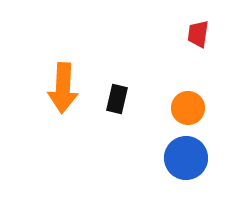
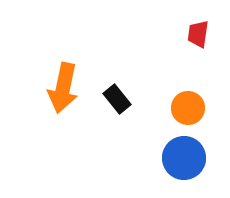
orange arrow: rotated 9 degrees clockwise
black rectangle: rotated 52 degrees counterclockwise
blue circle: moved 2 px left
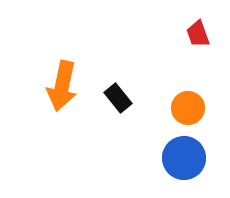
red trapezoid: rotated 28 degrees counterclockwise
orange arrow: moved 1 px left, 2 px up
black rectangle: moved 1 px right, 1 px up
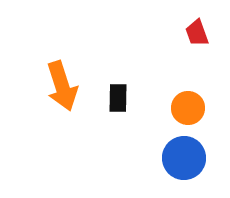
red trapezoid: moved 1 px left, 1 px up
orange arrow: rotated 30 degrees counterclockwise
black rectangle: rotated 40 degrees clockwise
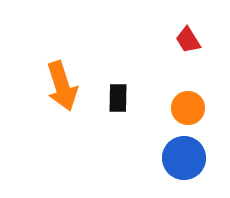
red trapezoid: moved 9 px left, 7 px down; rotated 12 degrees counterclockwise
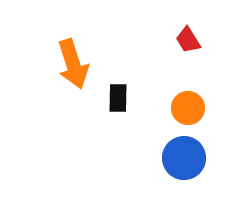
orange arrow: moved 11 px right, 22 px up
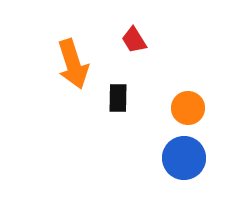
red trapezoid: moved 54 px left
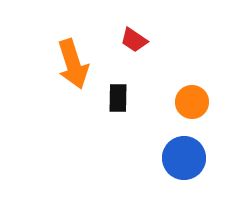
red trapezoid: rotated 24 degrees counterclockwise
orange circle: moved 4 px right, 6 px up
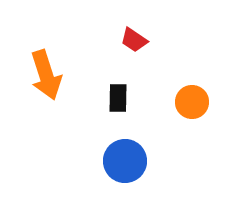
orange arrow: moved 27 px left, 11 px down
blue circle: moved 59 px left, 3 px down
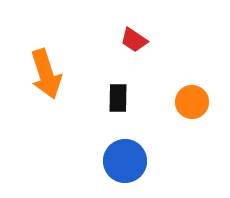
orange arrow: moved 1 px up
